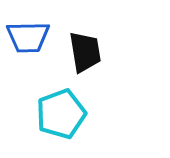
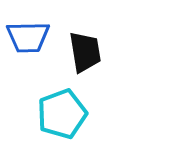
cyan pentagon: moved 1 px right
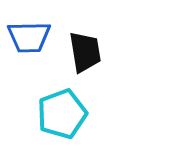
blue trapezoid: moved 1 px right
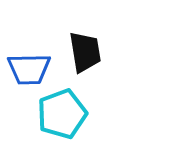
blue trapezoid: moved 32 px down
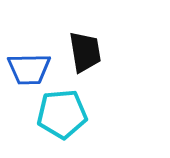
cyan pentagon: rotated 15 degrees clockwise
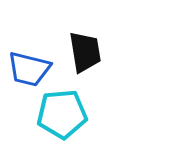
blue trapezoid: rotated 15 degrees clockwise
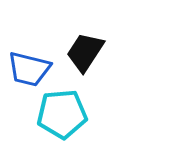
black trapezoid: rotated 138 degrees counterclockwise
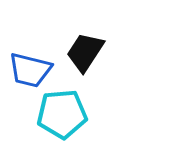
blue trapezoid: moved 1 px right, 1 px down
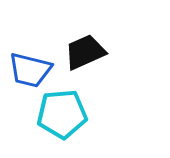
black trapezoid: rotated 33 degrees clockwise
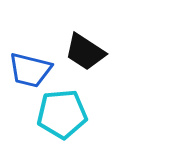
black trapezoid: rotated 123 degrees counterclockwise
